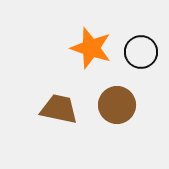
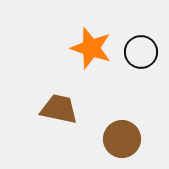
brown circle: moved 5 px right, 34 px down
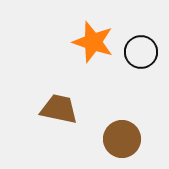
orange star: moved 2 px right, 6 px up
